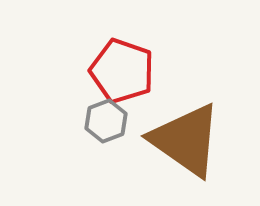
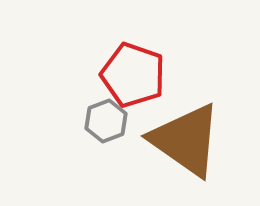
red pentagon: moved 11 px right, 4 px down
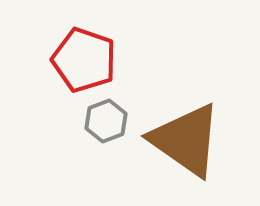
red pentagon: moved 49 px left, 15 px up
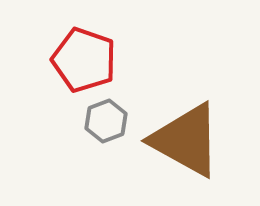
brown triangle: rotated 6 degrees counterclockwise
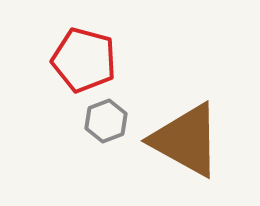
red pentagon: rotated 4 degrees counterclockwise
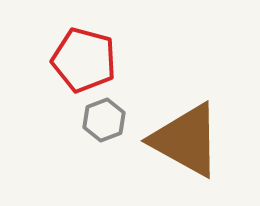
gray hexagon: moved 2 px left, 1 px up
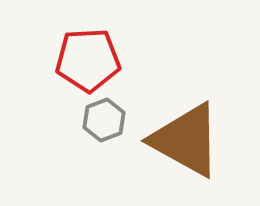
red pentagon: moved 4 px right; rotated 18 degrees counterclockwise
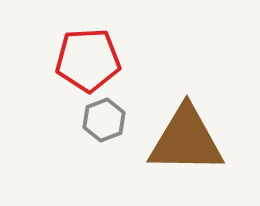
brown triangle: rotated 28 degrees counterclockwise
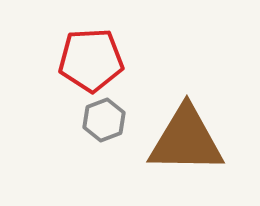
red pentagon: moved 3 px right
